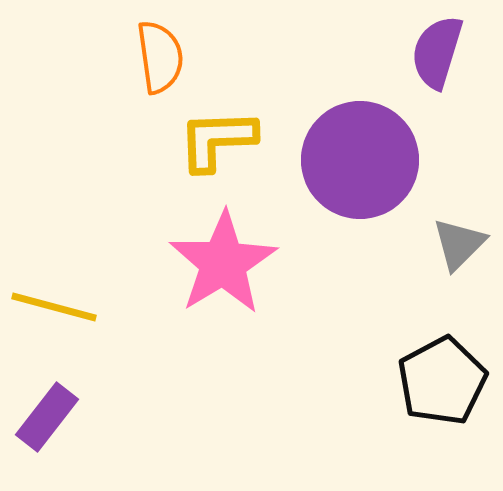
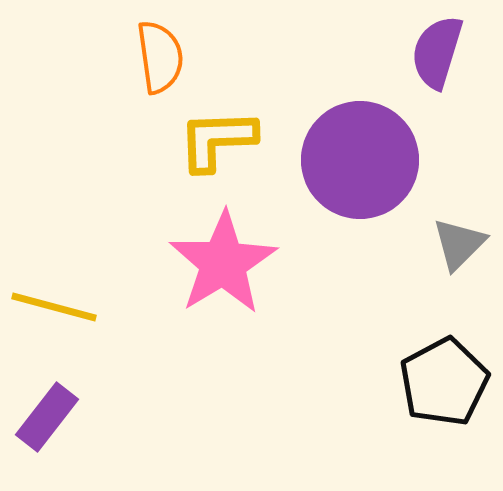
black pentagon: moved 2 px right, 1 px down
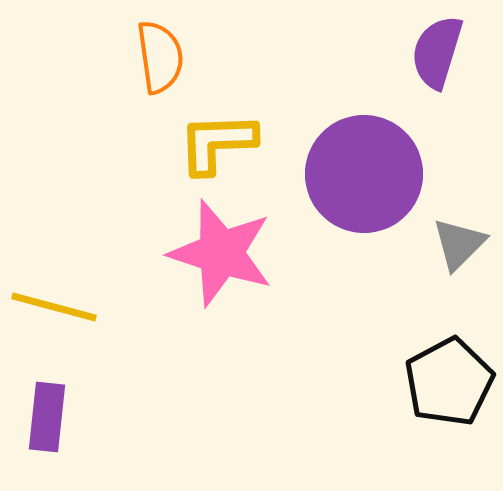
yellow L-shape: moved 3 px down
purple circle: moved 4 px right, 14 px down
pink star: moved 2 px left, 10 px up; rotated 23 degrees counterclockwise
black pentagon: moved 5 px right
purple rectangle: rotated 32 degrees counterclockwise
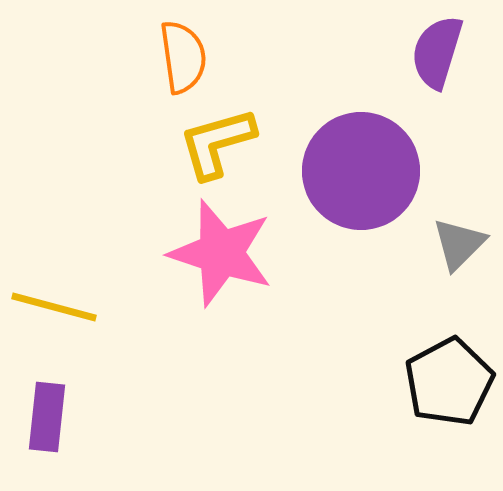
orange semicircle: moved 23 px right
yellow L-shape: rotated 14 degrees counterclockwise
purple circle: moved 3 px left, 3 px up
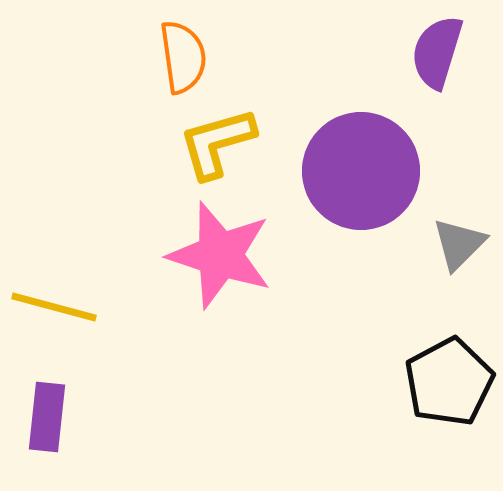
pink star: moved 1 px left, 2 px down
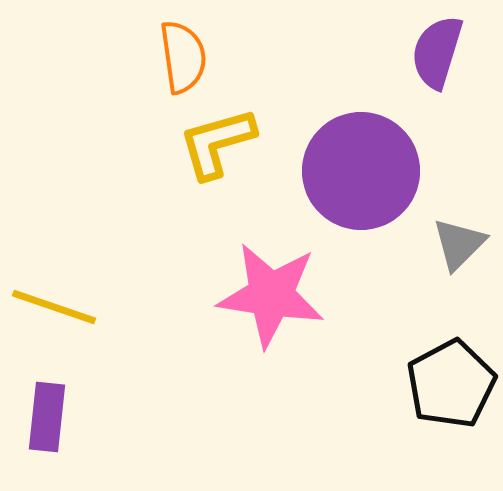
pink star: moved 51 px right, 40 px down; rotated 9 degrees counterclockwise
yellow line: rotated 4 degrees clockwise
black pentagon: moved 2 px right, 2 px down
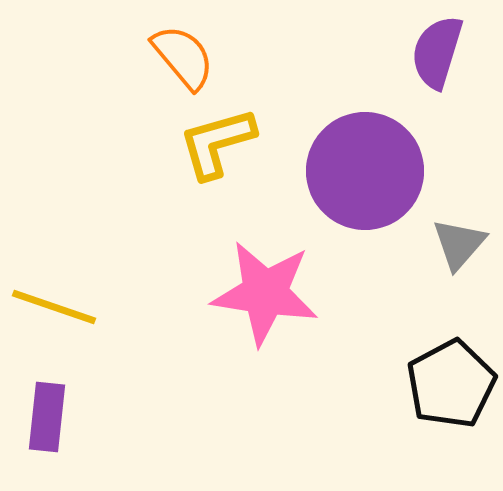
orange semicircle: rotated 32 degrees counterclockwise
purple circle: moved 4 px right
gray triangle: rotated 4 degrees counterclockwise
pink star: moved 6 px left, 2 px up
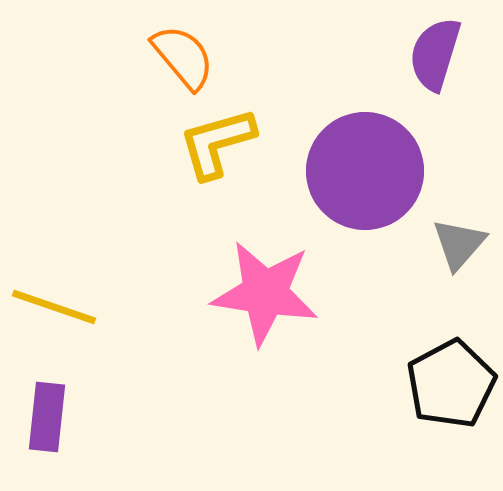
purple semicircle: moved 2 px left, 2 px down
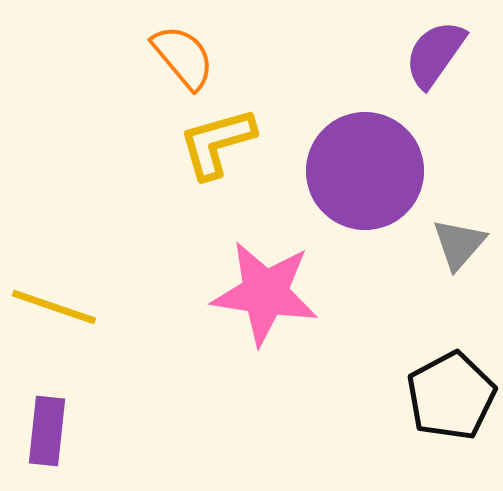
purple semicircle: rotated 18 degrees clockwise
black pentagon: moved 12 px down
purple rectangle: moved 14 px down
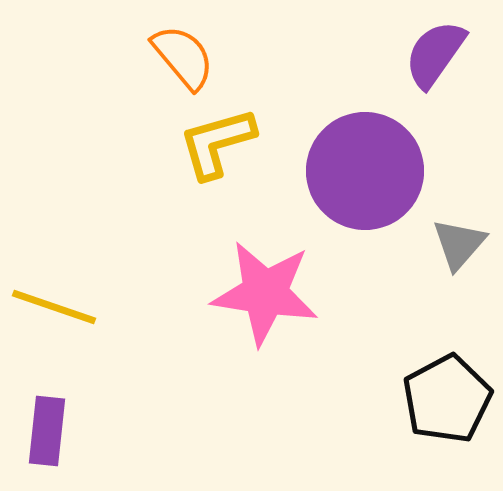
black pentagon: moved 4 px left, 3 px down
